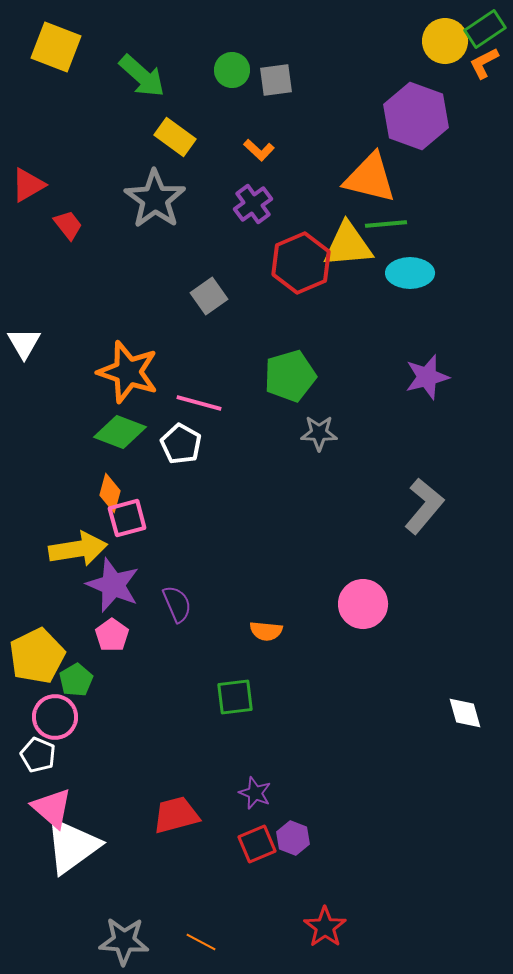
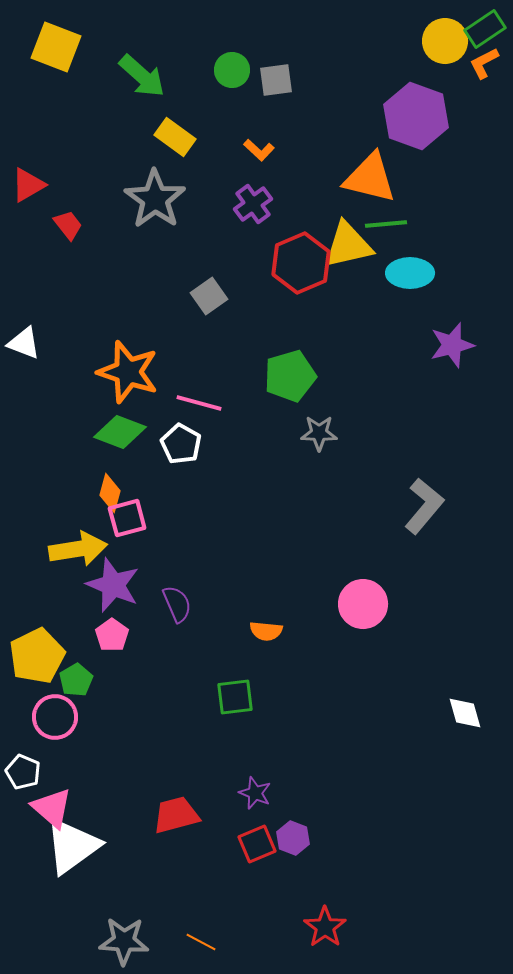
yellow triangle at (348, 245): rotated 8 degrees counterclockwise
white triangle at (24, 343): rotated 39 degrees counterclockwise
purple star at (427, 377): moved 25 px right, 32 px up
white pentagon at (38, 755): moved 15 px left, 17 px down
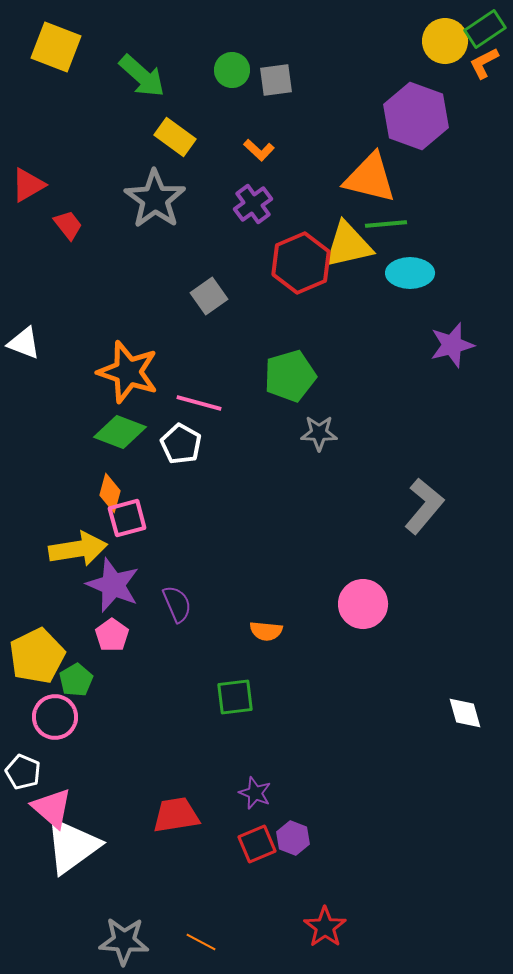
red trapezoid at (176, 815): rotated 6 degrees clockwise
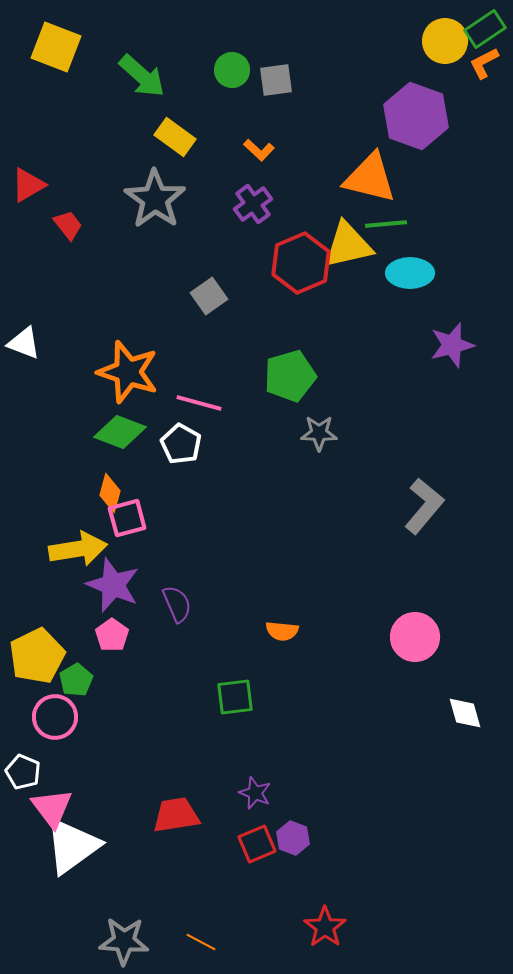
pink circle at (363, 604): moved 52 px right, 33 px down
orange semicircle at (266, 631): moved 16 px right
pink triangle at (52, 808): rotated 12 degrees clockwise
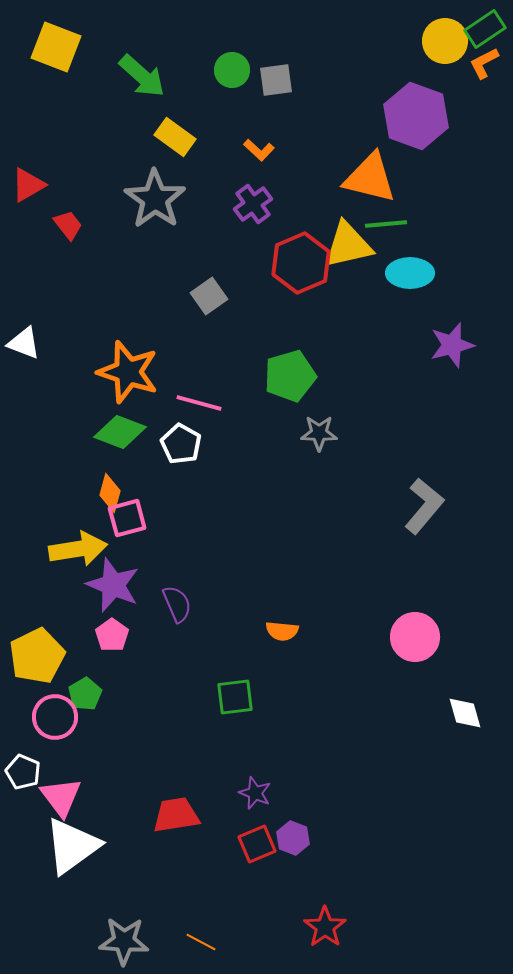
green pentagon at (76, 680): moved 9 px right, 14 px down
pink triangle at (52, 808): moved 9 px right, 11 px up
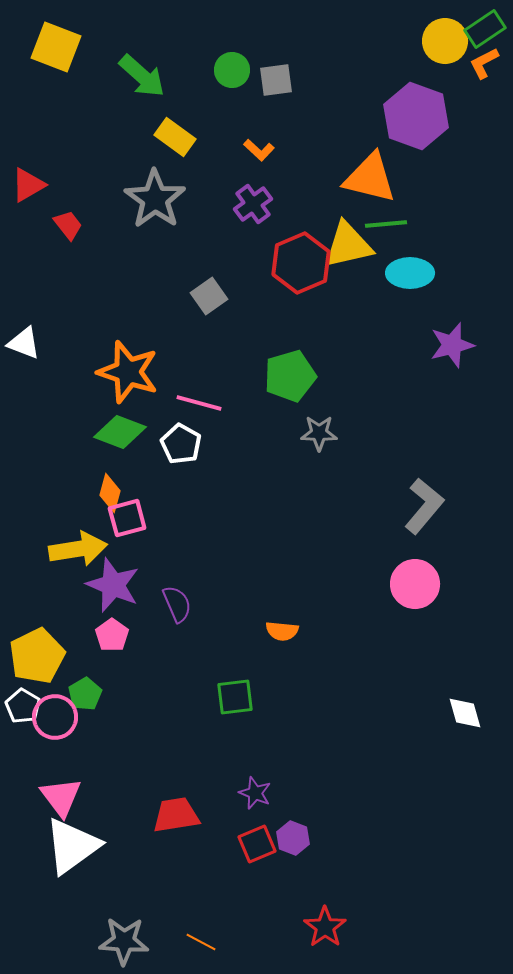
pink circle at (415, 637): moved 53 px up
white pentagon at (23, 772): moved 66 px up; rotated 8 degrees clockwise
